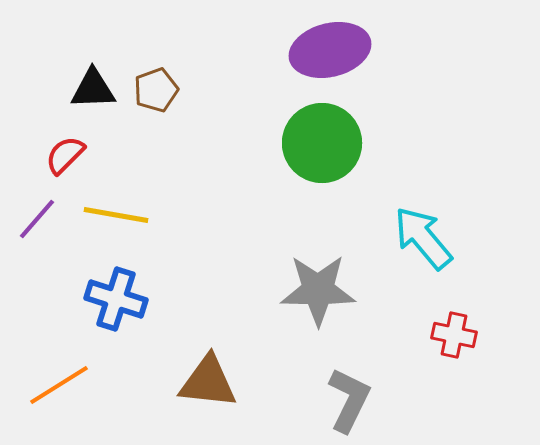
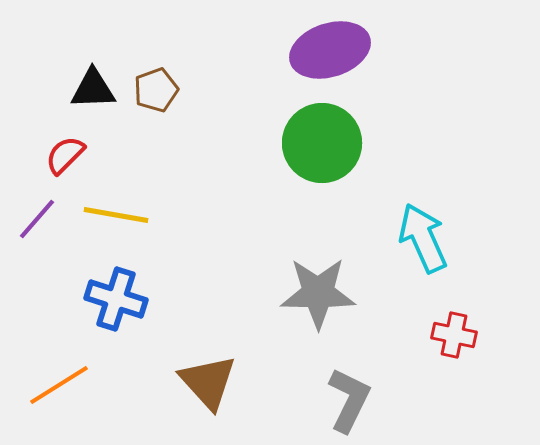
purple ellipse: rotated 4 degrees counterclockwise
cyan arrow: rotated 16 degrees clockwise
gray star: moved 3 px down
brown triangle: rotated 42 degrees clockwise
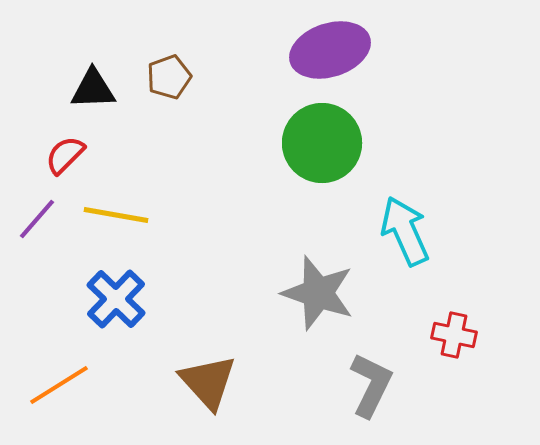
brown pentagon: moved 13 px right, 13 px up
cyan arrow: moved 18 px left, 7 px up
gray star: rotated 18 degrees clockwise
blue cross: rotated 26 degrees clockwise
gray L-shape: moved 22 px right, 15 px up
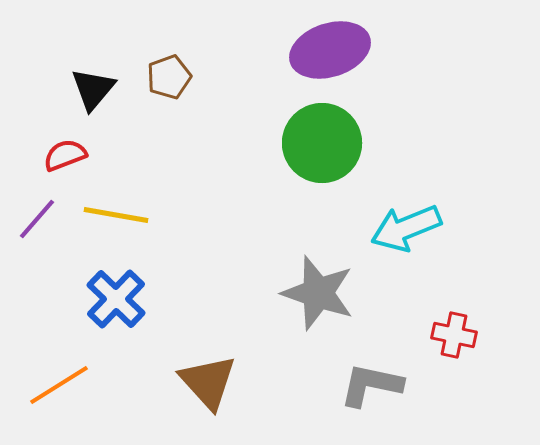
black triangle: rotated 48 degrees counterclockwise
red semicircle: rotated 24 degrees clockwise
cyan arrow: moved 1 px right, 3 px up; rotated 88 degrees counterclockwise
gray L-shape: rotated 104 degrees counterclockwise
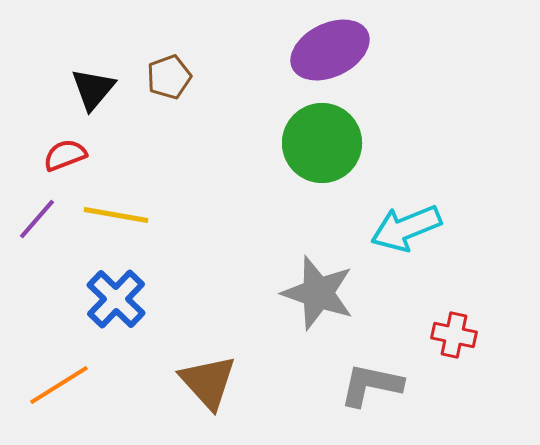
purple ellipse: rotated 8 degrees counterclockwise
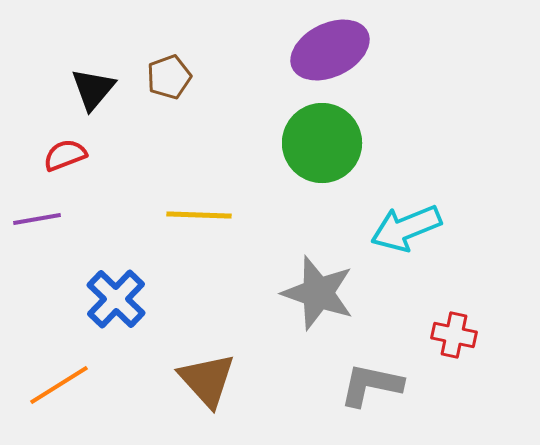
yellow line: moved 83 px right; rotated 8 degrees counterclockwise
purple line: rotated 39 degrees clockwise
brown triangle: moved 1 px left, 2 px up
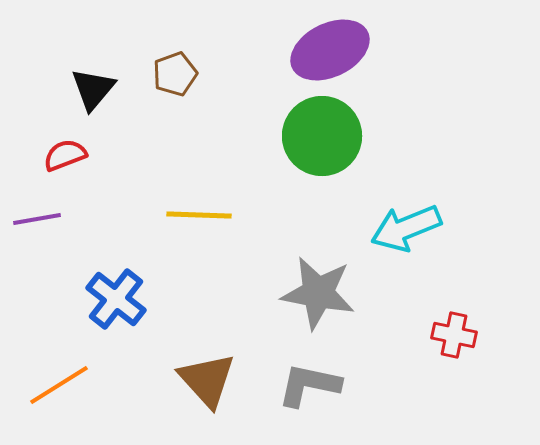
brown pentagon: moved 6 px right, 3 px up
green circle: moved 7 px up
gray star: rotated 8 degrees counterclockwise
blue cross: rotated 6 degrees counterclockwise
gray L-shape: moved 62 px left
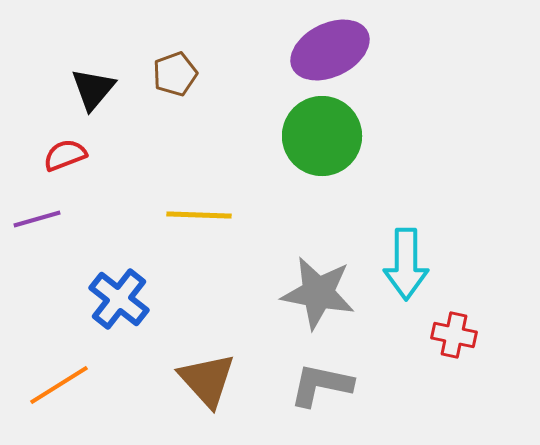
purple line: rotated 6 degrees counterclockwise
cyan arrow: moved 36 px down; rotated 68 degrees counterclockwise
blue cross: moved 3 px right
gray L-shape: moved 12 px right
